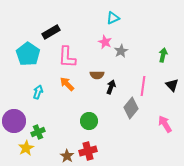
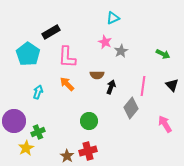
green arrow: moved 1 px up; rotated 104 degrees clockwise
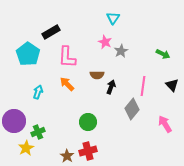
cyan triangle: rotated 32 degrees counterclockwise
gray diamond: moved 1 px right, 1 px down
green circle: moved 1 px left, 1 px down
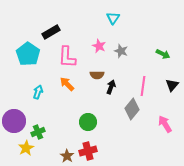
pink star: moved 6 px left, 4 px down
gray star: rotated 24 degrees counterclockwise
black triangle: rotated 24 degrees clockwise
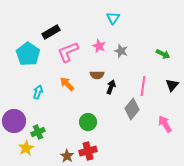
pink L-shape: moved 1 px right, 5 px up; rotated 65 degrees clockwise
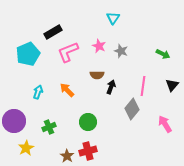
black rectangle: moved 2 px right
cyan pentagon: rotated 15 degrees clockwise
orange arrow: moved 6 px down
green cross: moved 11 px right, 5 px up
